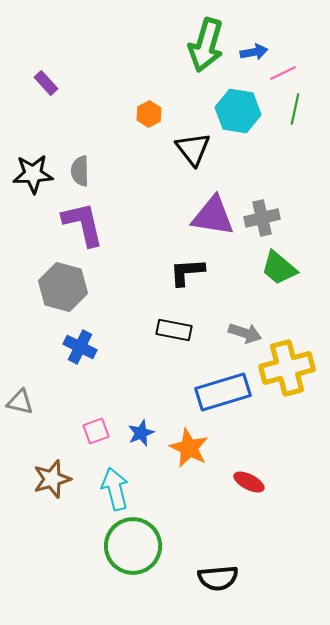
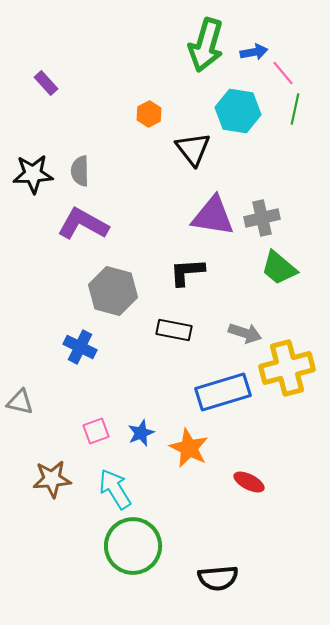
pink line: rotated 76 degrees clockwise
purple L-shape: rotated 48 degrees counterclockwise
gray hexagon: moved 50 px right, 4 px down
brown star: rotated 12 degrees clockwise
cyan arrow: rotated 18 degrees counterclockwise
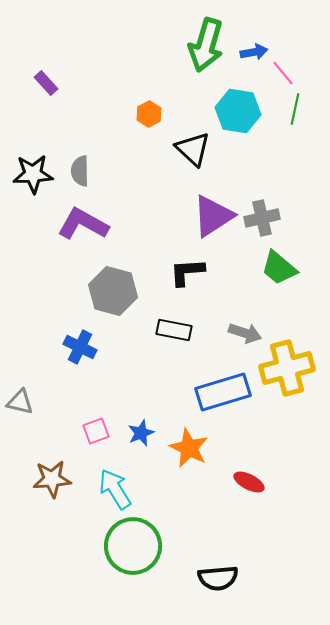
black triangle: rotated 9 degrees counterclockwise
purple triangle: rotated 42 degrees counterclockwise
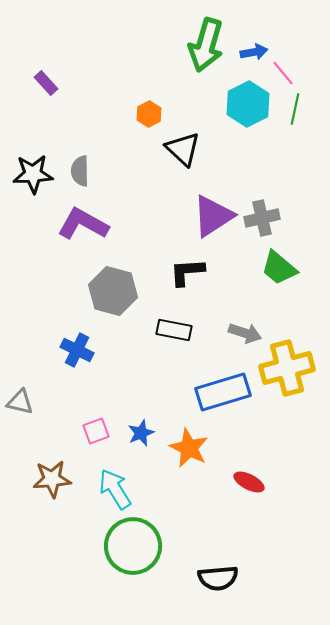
cyan hexagon: moved 10 px right, 7 px up; rotated 24 degrees clockwise
black triangle: moved 10 px left
blue cross: moved 3 px left, 3 px down
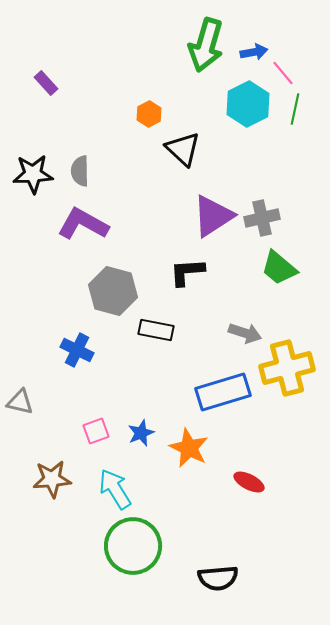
black rectangle: moved 18 px left
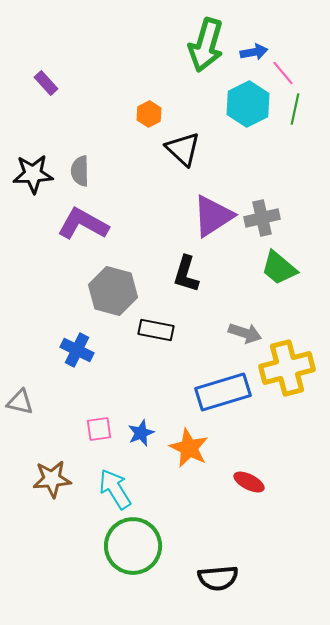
black L-shape: moved 1 px left, 2 px down; rotated 69 degrees counterclockwise
pink square: moved 3 px right, 2 px up; rotated 12 degrees clockwise
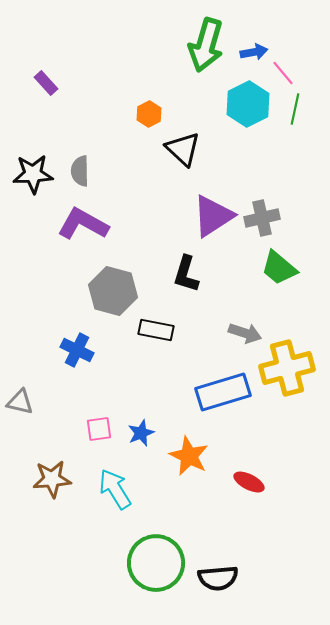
orange star: moved 8 px down
green circle: moved 23 px right, 17 px down
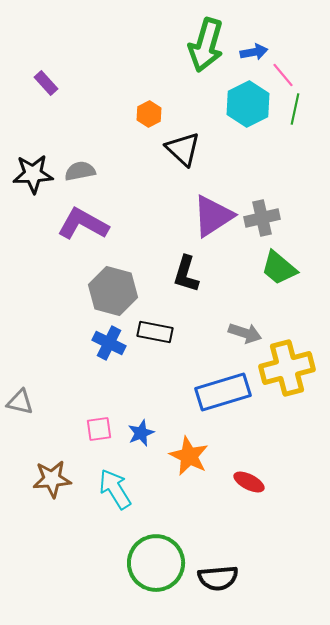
pink line: moved 2 px down
gray semicircle: rotated 80 degrees clockwise
black rectangle: moved 1 px left, 2 px down
blue cross: moved 32 px right, 7 px up
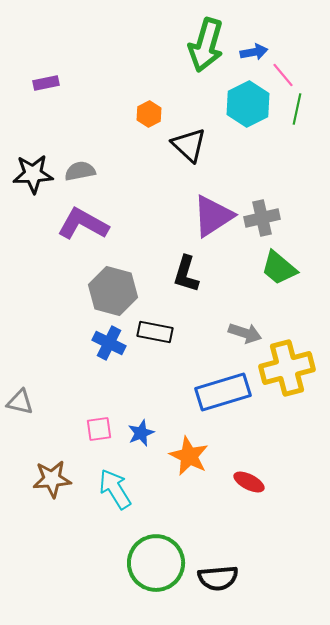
purple rectangle: rotated 60 degrees counterclockwise
green line: moved 2 px right
black triangle: moved 6 px right, 4 px up
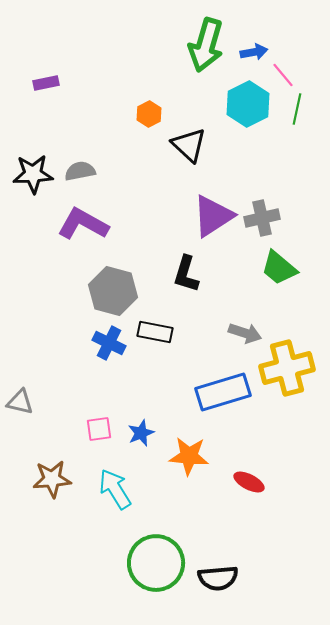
orange star: rotated 21 degrees counterclockwise
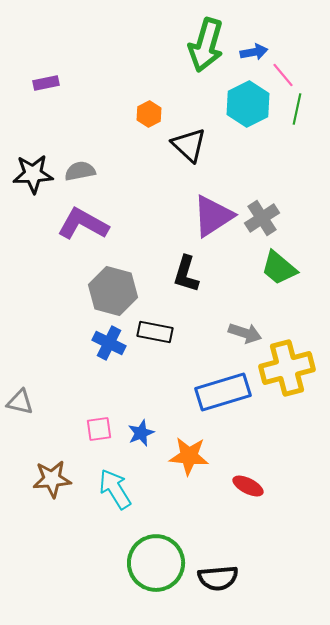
gray cross: rotated 20 degrees counterclockwise
red ellipse: moved 1 px left, 4 px down
